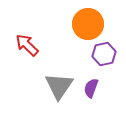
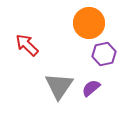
orange circle: moved 1 px right, 1 px up
purple semicircle: rotated 30 degrees clockwise
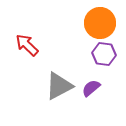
orange circle: moved 11 px right
purple hexagon: rotated 20 degrees clockwise
gray triangle: rotated 28 degrees clockwise
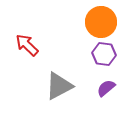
orange circle: moved 1 px right, 1 px up
purple semicircle: moved 15 px right
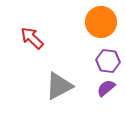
red arrow: moved 5 px right, 7 px up
purple hexagon: moved 4 px right, 7 px down
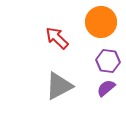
red arrow: moved 25 px right
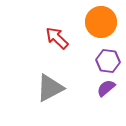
gray triangle: moved 9 px left, 2 px down
